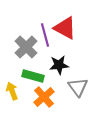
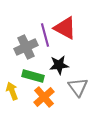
gray cross: rotated 20 degrees clockwise
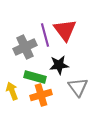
red triangle: moved 2 px down; rotated 25 degrees clockwise
gray cross: moved 1 px left
green rectangle: moved 2 px right, 1 px down
orange cross: moved 3 px left, 2 px up; rotated 25 degrees clockwise
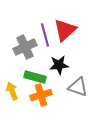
red triangle: rotated 25 degrees clockwise
gray triangle: rotated 35 degrees counterclockwise
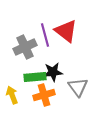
red triangle: moved 1 px right, 1 px down; rotated 40 degrees counterclockwise
black star: moved 6 px left, 7 px down
green rectangle: rotated 20 degrees counterclockwise
gray triangle: rotated 35 degrees clockwise
yellow arrow: moved 4 px down
orange cross: moved 3 px right
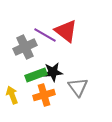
purple line: rotated 45 degrees counterclockwise
green rectangle: moved 1 px right, 2 px up; rotated 15 degrees counterclockwise
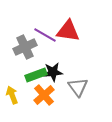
red triangle: moved 2 px right; rotated 30 degrees counterclockwise
orange cross: rotated 25 degrees counterclockwise
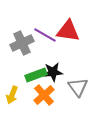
gray cross: moved 3 px left, 4 px up
yellow arrow: rotated 138 degrees counterclockwise
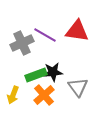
red triangle: moved 9 px right
yellow arrow: moved 1 px right
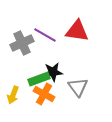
green rectangle: moved 3 px right, 4 px down
orange cross: moved 1 px up; rotated 20 degrees counterclockwise
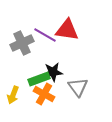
red triangle: moved 10 px left, 1 px up
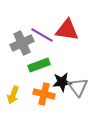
purple line: moved 3 px left
black star: moved 9 px right, 10 px down
green rectangle: moved 14 px up
orange cross: rotated 15 degrees counterclockwise
